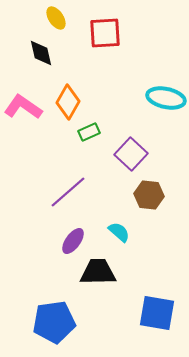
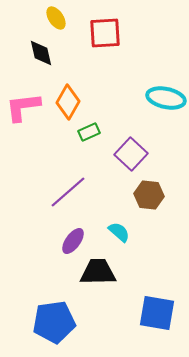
pink L-shape: rotated 42 degrees counterclockwise
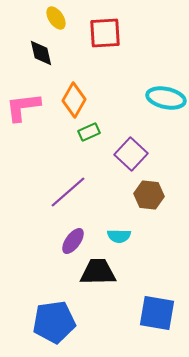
orange diamond: moved 6 px right, 2 px up
cyan semicircle: moved 4 px down; rotated 140 degrees clockwise
